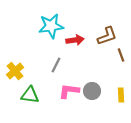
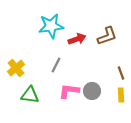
red arrow: moved 2 px right, 1 px up; rotated 12 degrees counterclockwise
brown line: moved 18 px down
yellow cross: moved 1 px right, 3 px up
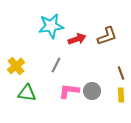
yellow cross: moved 2 px up
green triangle: moved 3 px left, 2 px up
